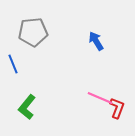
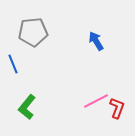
pink line: moved 4 px left, 3 px down; rotated 50 degrees counterclockwise
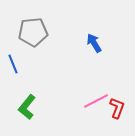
blue arrow: moved 2 px left, 2 px down
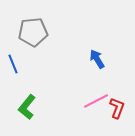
blue arrow: moved 3 px right, 16 px down
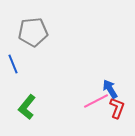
blue arrow: moved 13 px right, 30 px down
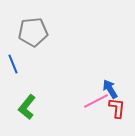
red L-shape: rotated 15 degrees counterclockwise
